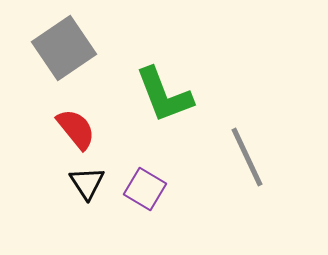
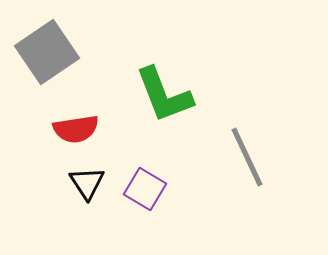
gray square: moved 17 px left, 4 px down
red semicircle: rotated 120 degrees clockwise
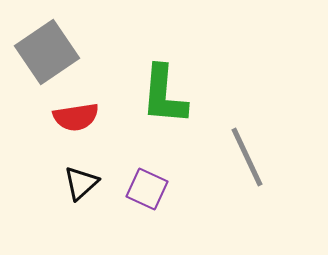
green L-shape: rotated 26 degrees clockwise
red semicircle: moved 12 px up
black triangle: moved 6 px left; rotated 21 degrees clockwise
purple square: moved 2 px right; rotated 6 degrees counterclockwise
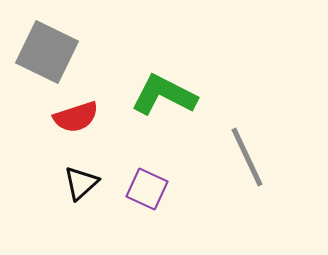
gray square: rotated 30 degrees counterclockwise
green L-shape: rotated 112 degrees clockwise
red semicircle: rotated 9 degrees counterclockwise
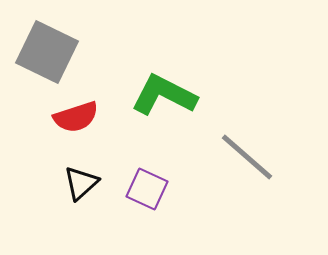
gray line: rotated 24 degrees counterclockwise
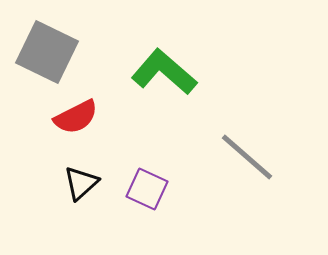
green L-shape: moved 23 px up; rotated 14 degrees clockwise
red semicircle: rotated 9 degrees counterclockwise
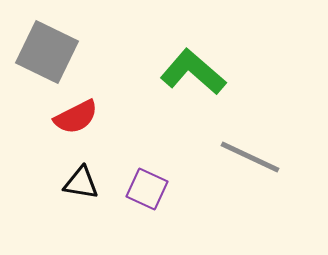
green L-shape: moved 29 px right
gray line: moved 3 px right; rotated 16 degrees counterclockwise
black triangle: rotated 51 degrees clockwise
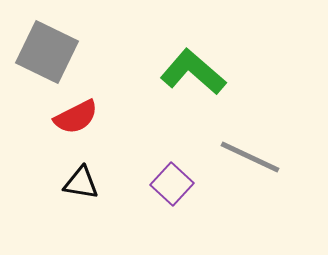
purple square: moved 25 px right, 5 px up; rotated 18 degrees clockwise
